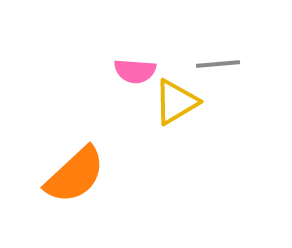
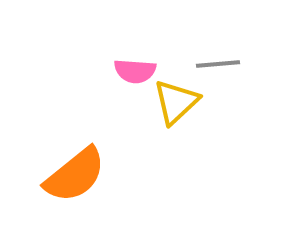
yellow triangle: rotated 12 degrees counterclockwise
orange semicircle: rotated 4 degrees clockwise
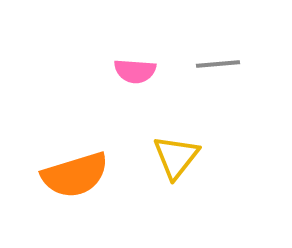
yellow triangle: moved 55 px down; rotated 9 degrees counterclockwise
orange semicircle: rotated 22 degrees clockwise
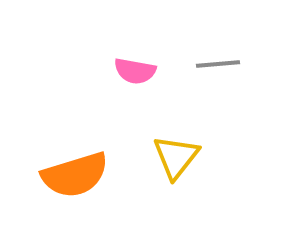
pink semicircle: rotated 6 degrees clockwise
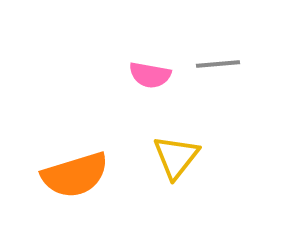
pink semicircle: moved 15 px right, 4 px down
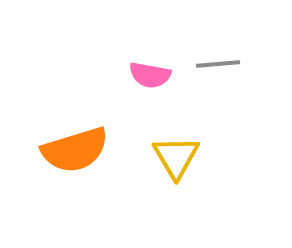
yellow triangle: rotated 9 degrees counterclockwise
orange semicircle: moved 25 px up
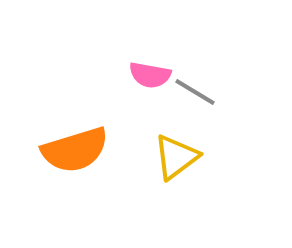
gray line: moved 23 px left, 28 px down; rotated 36 degrees clockwise
yellow triangle: rotated 24 degrees clockwise
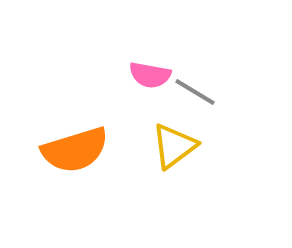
yellow triangle: moved 2 px left, 11 px up
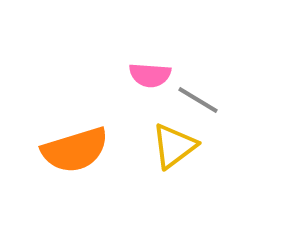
pink semicircle: rotated 6 degrees counterclockwise
gray line: moved 3 px right, 8 px down
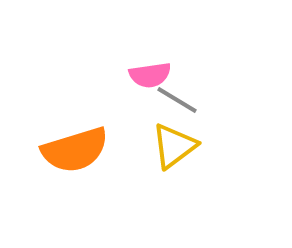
pink semicircle: rotated 12 degrees counterclockwise
gray line: moved 21 px left
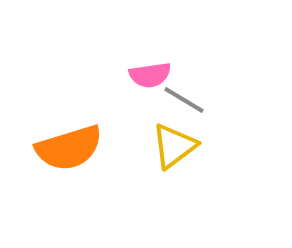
gray line: moved 7 px right
orange semicircle: moved 6 px left, 2 px up
